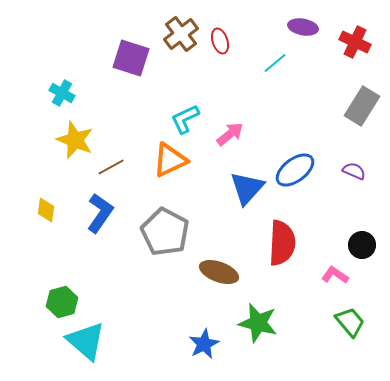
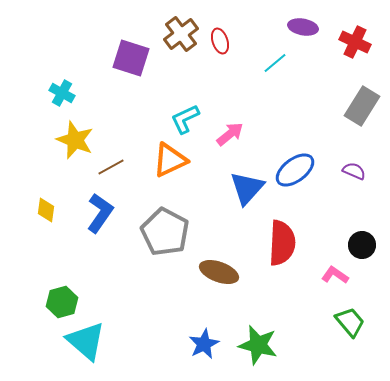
green star: moved 22 px down
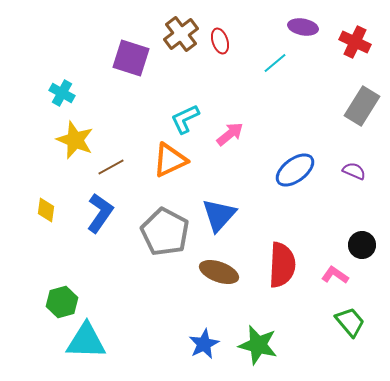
blue triangle: moved 28 px left, 27 px down
red semicircle: moved 22 px down
cyan triangle: rotated 39 degrees counterclockwise
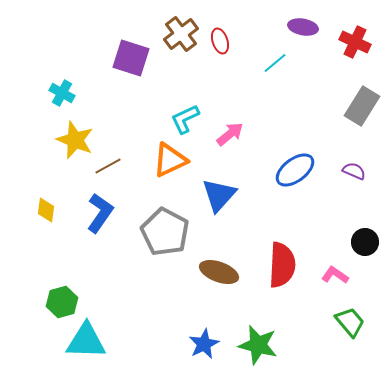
brown line: moved 3 px left, 1 px up
blue triangle: moved 20 px up
black circle: moved 3 px right, 3 px up
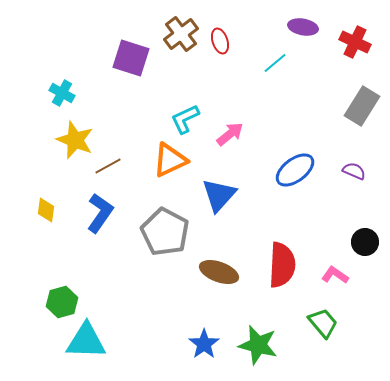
green trapezoid: moved 27 px left, 1 px down
blue star: rotated 8 degrees counterclockwise
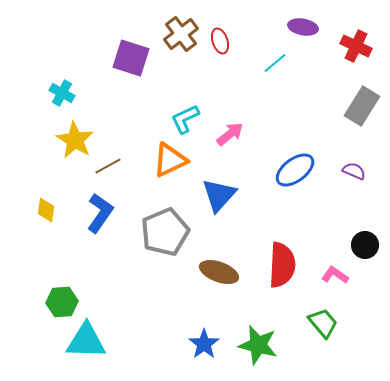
red cross: moved 1 px right, 4 px down
yellow star: rotated 9 degrees clockwise
gray pentagon: rotated 21 degrees clockwise
black circle: moved 3 px down
green hexagon: rotated 12 degrees clockwise
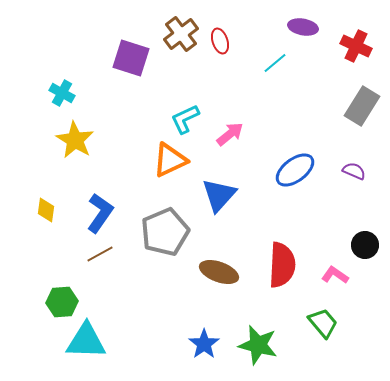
brown line: moved 8 px left, 88 px down
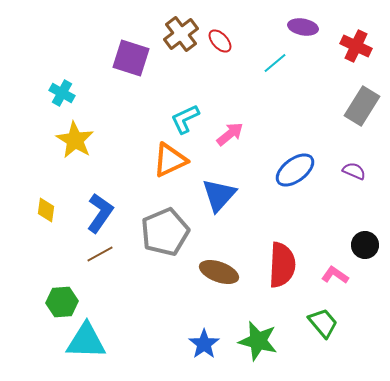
red ellipse: rotated 25 degrees counterclockwise
green star: moved 4 px up
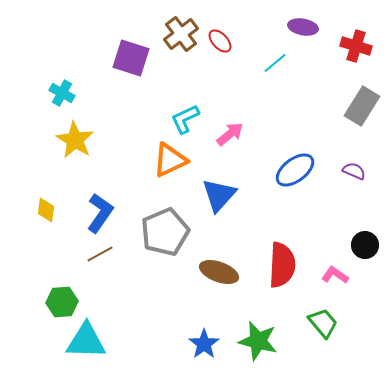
red cross: rotated 8 degrees counterclockwise
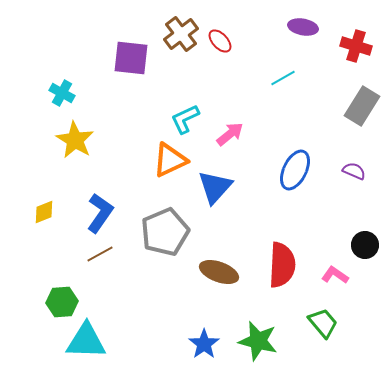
purple square: rotated 12 degrees counterclockwise
cyan line: moved 8 px right, 15 px down; rotated 10 degrees clockwise
blue ellipse: rotated 27 degrees counterclockwise
blue triangle: moved 4 px left, 8 px up
yellow diamond: moved 2 px left, 2 px down; rotated 60 degrees clockwise
